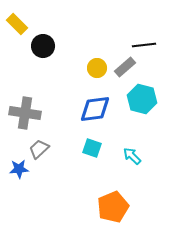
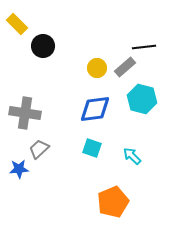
black line: moved 2 px down
orange pentagon: moved 5 px up
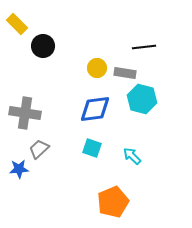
gray rectangle: moved 6 px down; rotated 50 degrees clockwise
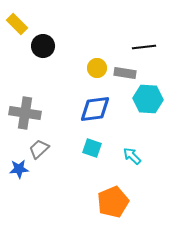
cyan hexagon: moved 6 px right; rotated 12 degrees counterclockwise
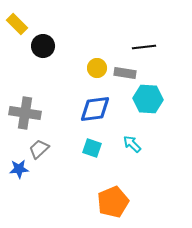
cyan arrow: moved 12 px up
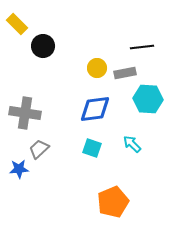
black line: moved 2 px left
gray rectangle: rotated 20 degrees counterclockwise
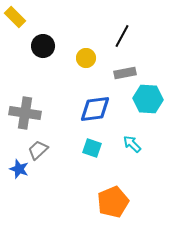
yellow rectangle: moved 2 px left, 7 px up
black line: moved 20 px left, 11 px up; rotated 55 degrees counterclockwise
yellow circle: moved 11 px left, 10 px up
gray trapezoid: moved 1 px left, 1 px down
blue star: rotated 24 degrees clockwise
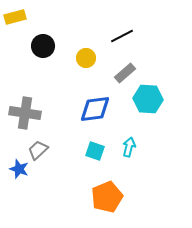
yellow rectangle: rotated 60 degrees counterclockwise
black line: rotated 35 degrees clockwise
gray rectangle: rotated 30 degrees counterclockwise
cyan arrow: moved 3 px left, 3 px down; rotated 60 degrees clockwise
cyan square: moved 3 px right, 3 px down
orange pentagon: moved 6 px left, 5 px up
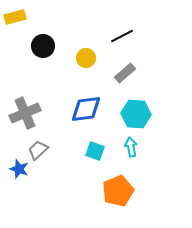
cyan hexagon: moved 12 px left, 15 px down
blue diamond: moved 9 px left
gray cross: rotated 32 degrees counterclockwise
cyan arrow: moved 2 px right; rotated 24 degrees counterclockwise
orange pentagon: moved 11 px right, 6 px up
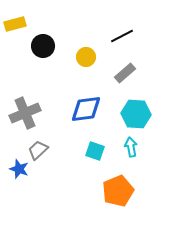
yellow rectangle: moved 7 px down
yellow circle: moved 1 px up
